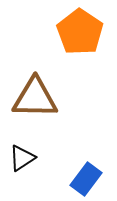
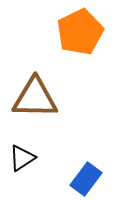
orange pentagon: rotated 12 degrees clockwise
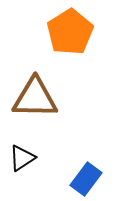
orange pentagon: moved 10 px left; rotated 6 degrees counterclockwise
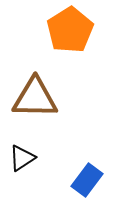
orange pentagon: moved 2 px up
blue rectangle: moved 1 px right, 1 px down
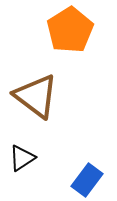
brown triangle: moved 1 px right, 2 px up; rotated 36 degrees clockwise
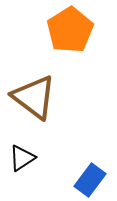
brown triangle: moved 2 px left, 1 px down
blue rectangle: moved 3 px right
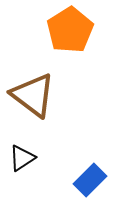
brown triangle: moved 1 px left, 2 px up
blue rectangle: rotated 8 degrees clockwise
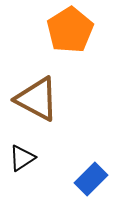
brown triangle: moved 4 px right, 4 px down; rotated 9 degrees counterclockwise
blue rectangle: moved 1 px right, 1 px up
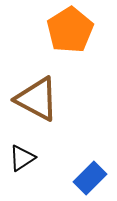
blue rectangle: moved 1 px left, 1 px up
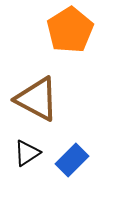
black triangle: moved 5 px right, 5 px up
blue rectangle: moved 18 px left, 18 px up
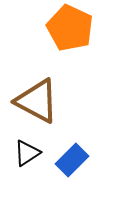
orange pentagon: moved 2 px up; rotated 15 degrees counterclockwise
brown triangle: moved 2 px down
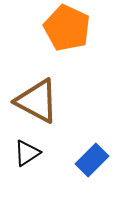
orange pentagon: moved 3 px left
blue rectangle: moved 20 px right
